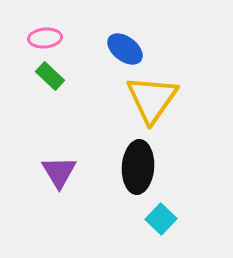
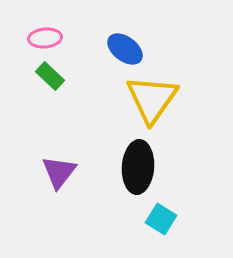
purple triangle: rotated 9 degrees clockwise
cyan square: rotated 12 degrees counterclockwise
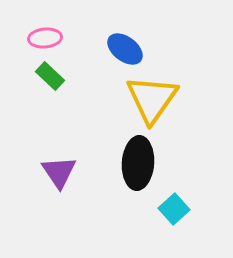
black ellipse: moved 4 px up
purple triangle: rotated 12 degrees counterclockwise
cyan square: moved 13 px right, 10 px up; rotated 16 degrees clockwise
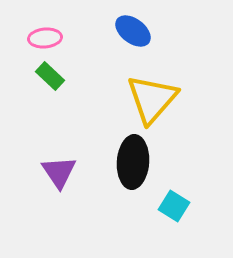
blue ellipse: moved 8 px right, 18 px up
yellow triangle: rotated 6 degrees clockwise
black ellipse: moved 5 px left, 1 px up
cyan square: moved 3 px up; rotated 16 degrees counterclockwise
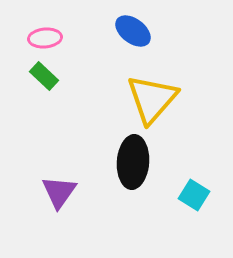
green rectangle: moved 6 px left
purple triangle: moved 20 px down; rotated 9 degrees clockwise
cyan square: moved 20 px right, 11 px up
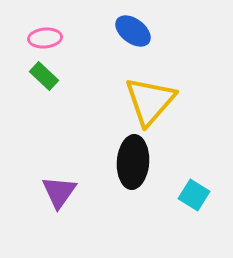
yellow triangle: moved 2 px left, 2 px down
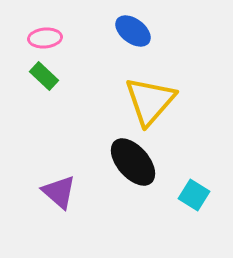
black ellipse: rotated 45 degrees counterclockwise
purple triangle: rotated 24 degrees counterclockwise
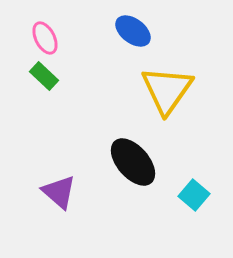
pink ellipse: rotated 68 degrees clockwise
yellow triangle: moved 17 px right, 11 px up; rotated 6 degrees counterclockwise
cyan square: rotated 8 degrees clockwise
